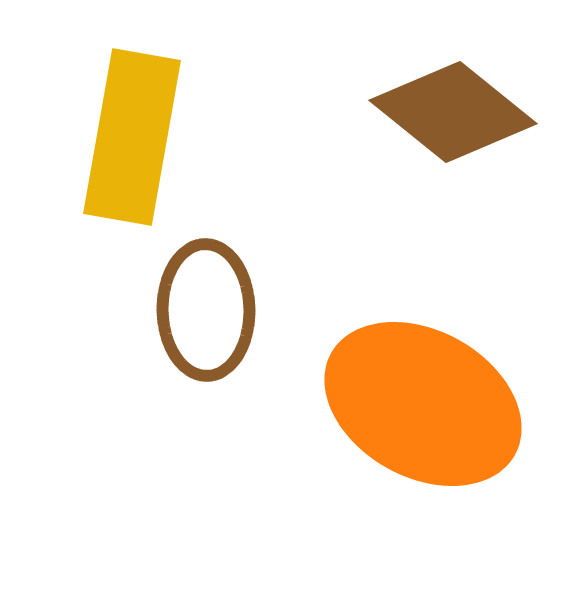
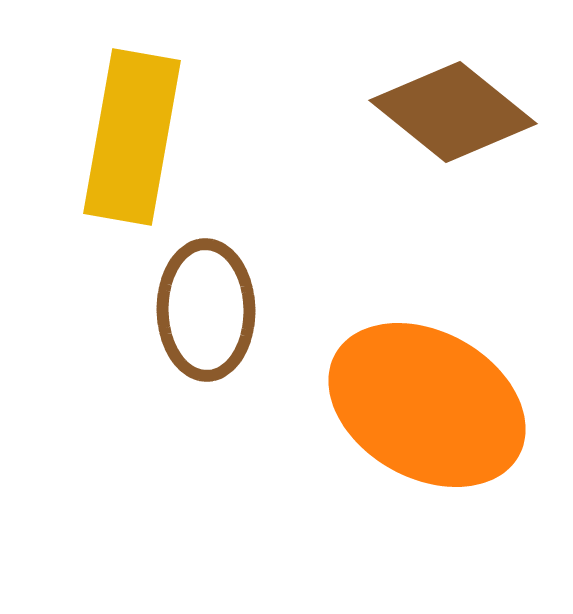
orange ellipse: moved 4 px right, 1 px down
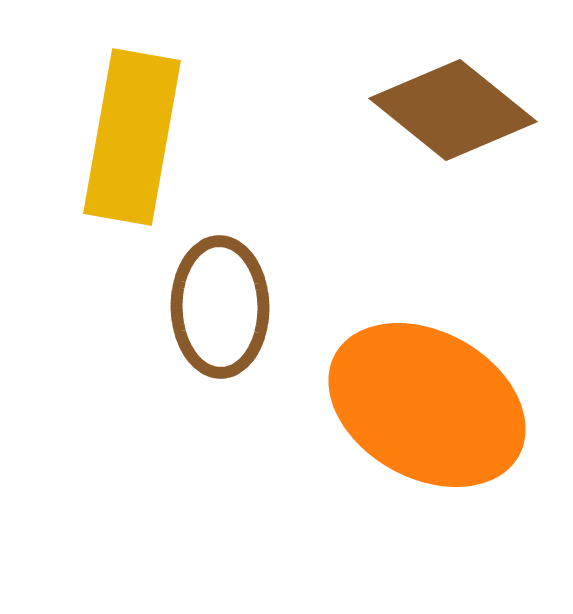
brown diamond: moved 2 px up
brown ellipse: moved 14 px right, 3 px up
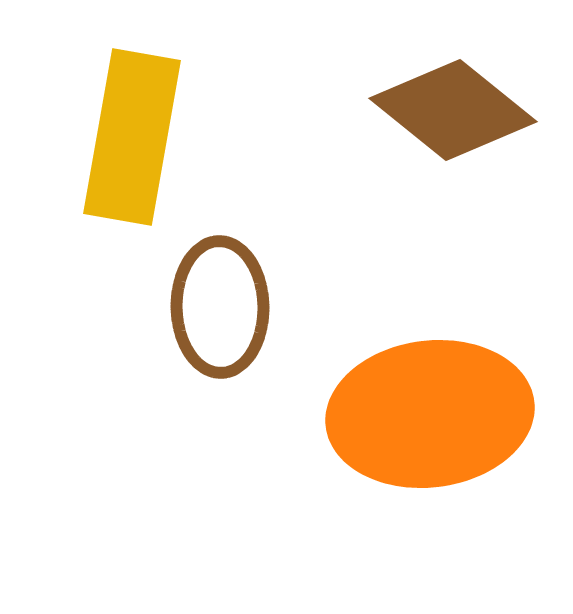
orange ellipse: moved 3 px right, 9 px down; rotated 36 degrees counterclockwise
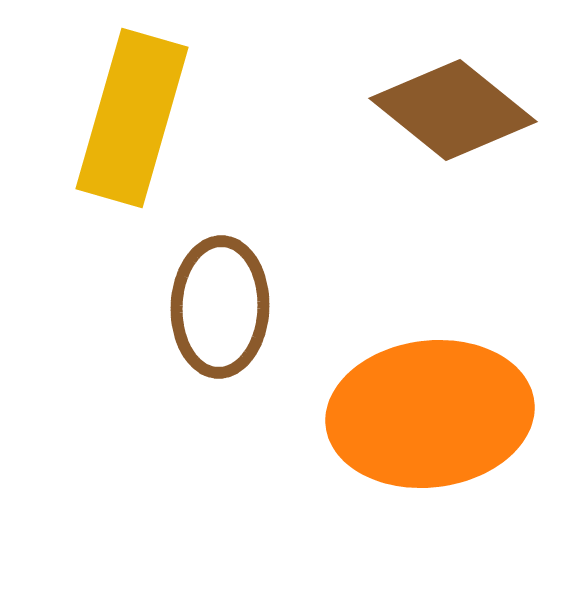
yellow rectangle: moved 19 px up; rotated 6 degrees clockwise
brown ellipse: rotated 3 degrees clockwise
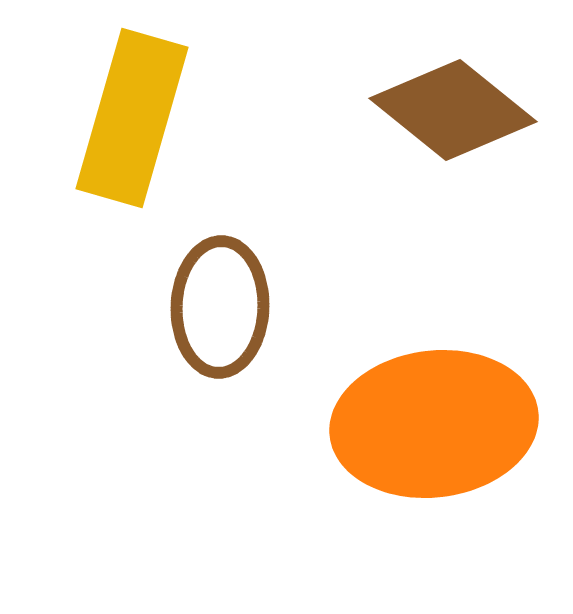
orange ellipse: moved 4 px right, 10 px down
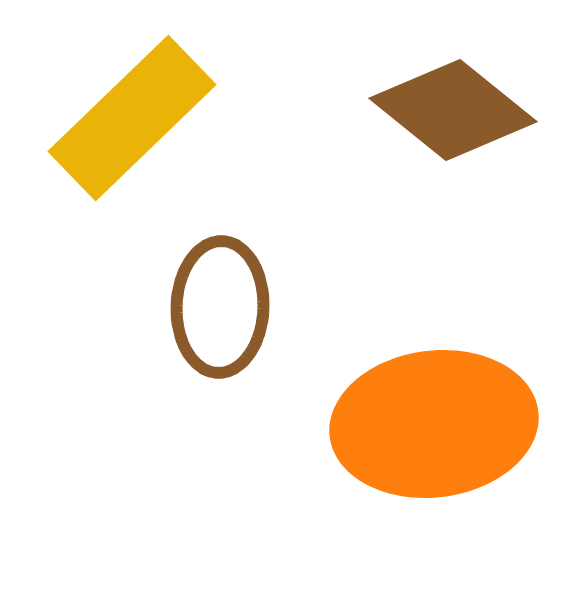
yellow rectangle: rotated 30 degrees clockwise
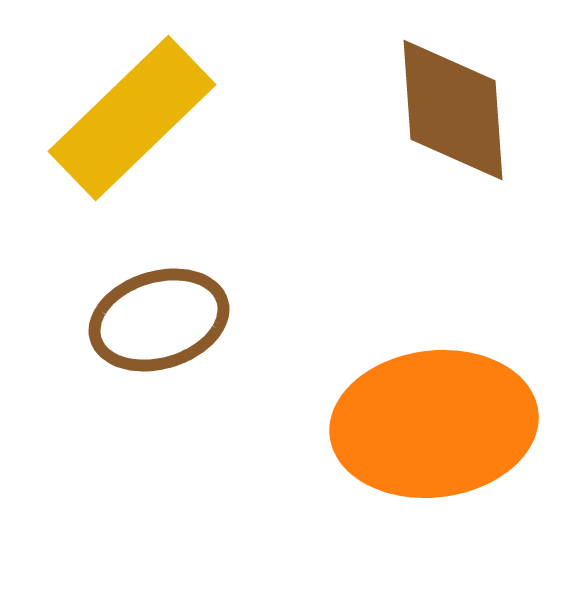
brown diamond: rotated 47 degrees clockwise
brown ellipse: moved 61 px left, 13 px down; rotated 71 degrees clockwise
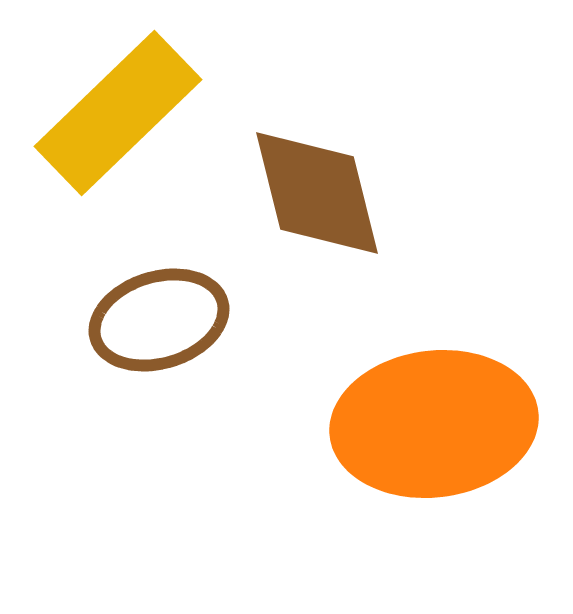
brown diamond: moved 136 px left, 83 px down; rotated 10 degrees counterclockwise
yellow rectangle: moved 14 px left, 5 px up
